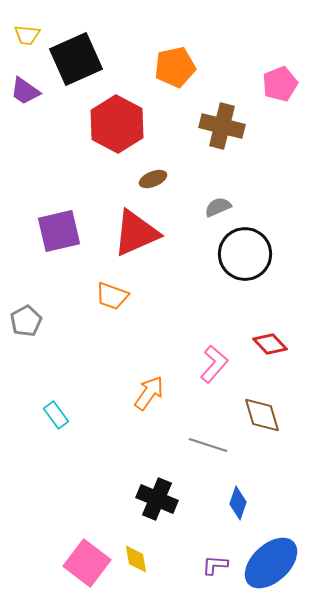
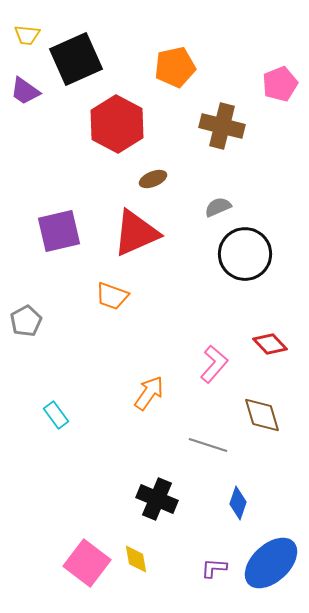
purple L-shape: moved 1 px left, 3 px down
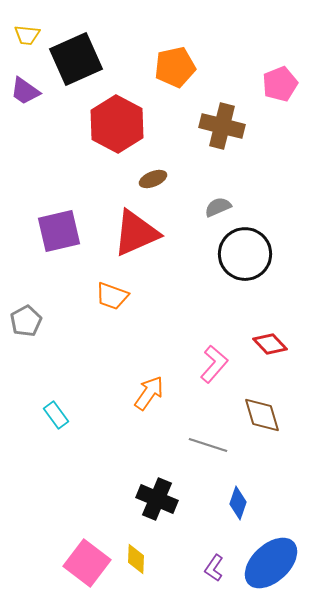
yellow diamond: rotated 12 degrees clockwise
purple L-shape: rotated 60 degrees counterclockwise
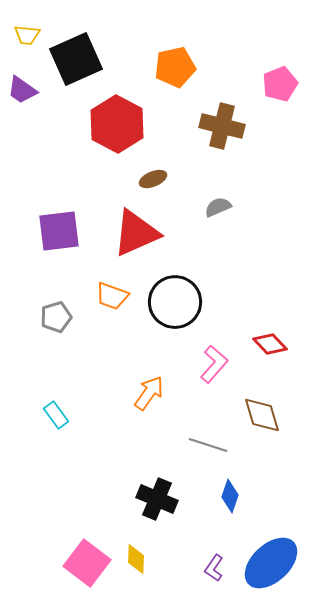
purple trapezoid: moved 3 px left, 1 px up
purple square: rotated 6 degrees clockwise
black circle: moved 70 px left, 48 px down
gray pentagon: moved 30 px right, 4 px up; rotated 12 degrees clockwise
blue diamond: moved 8 px left, 7 px up
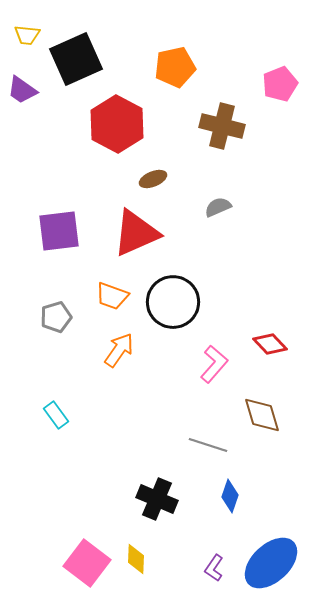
black circle: moved 2 px left
orange arrow: moved 30 px left, 43 px up
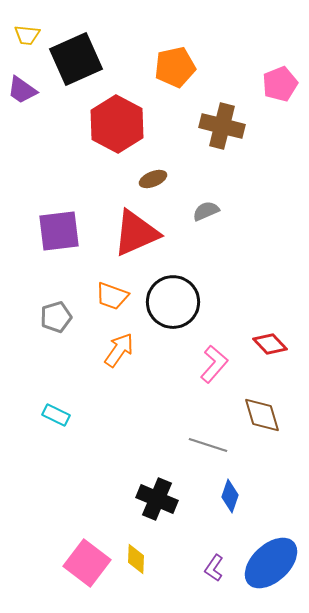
gray semicircle: moved 12 px left, 4 px down
cyan rectangle: rotated 28 degrees counterclockwise
